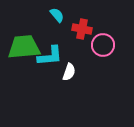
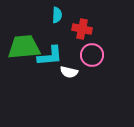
cyan semicircle: rotated 42 degrees clockwise
pink circle: moved 11 px left, 10 px down
white semicircle: rotated 84 degrees clockwise
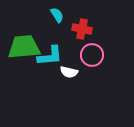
cyan semicircle: rotated 35 degrees counterclockwise
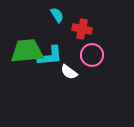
green trapezoid: moved 3 px right, 4 px down
white semicircle: rotated 24 degrees clockwise
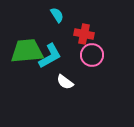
red cross: moved 2 px right, 5 px down
cyan L-shape: rotated 24 degrees counterclockwise
white semicircle: moved 4 px left, 10 px down
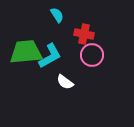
green trapezoid: moved 1 px left, 1 px down
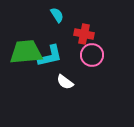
cyan L-shape: rotated 16 degrees clockwise
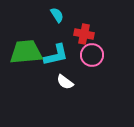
cyan L-shape: moved 6 px right, 1 px up
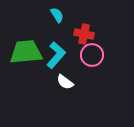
cyan L-shape: rotated 36 degrees counterclockwise
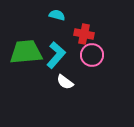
cyan semicircle: rotated 42 degrees counterclockwise
